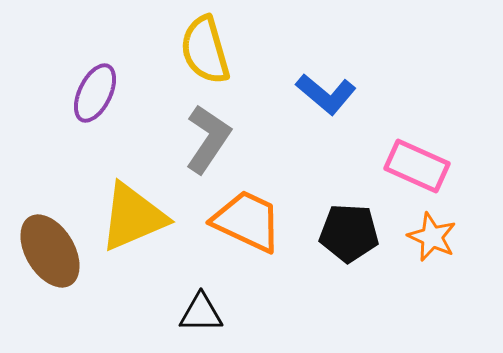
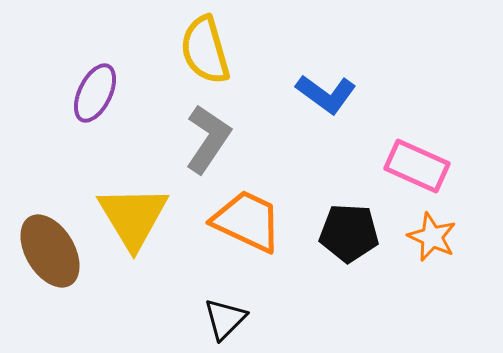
blue L-shape: rotated 4 degrees counterclockwise
yellow triangle: rotated 38 degrees counterclockwise
black triangle: moved 24 px right, 6 px down; rotated 45 degrees counterclockwise
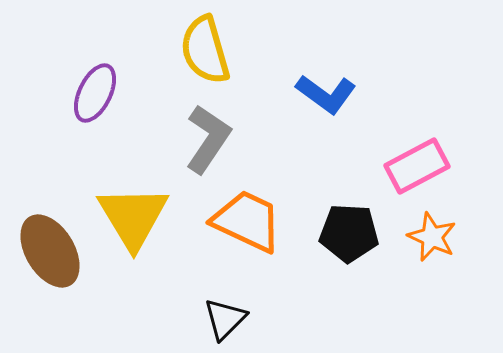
pink rectangle: rotated 52 degrees counterclockwise
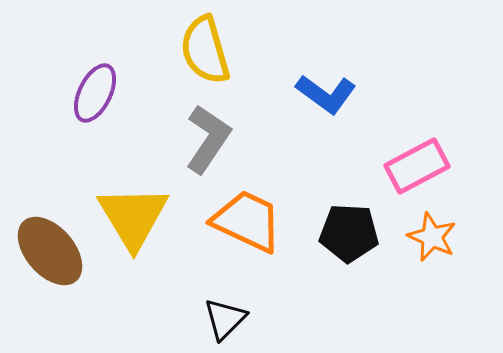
brown ellipse: rotated 10 degrees counterclockwise
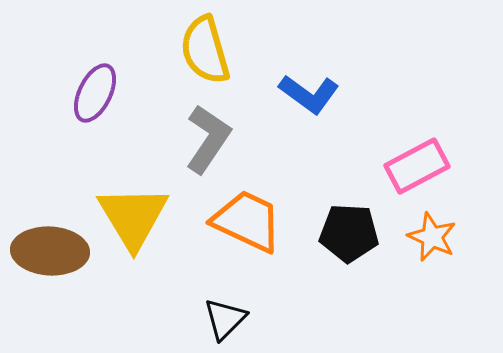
blue L-shape: moved 17 px left
brown ellipse: rotated 46 degrees counterclockwise
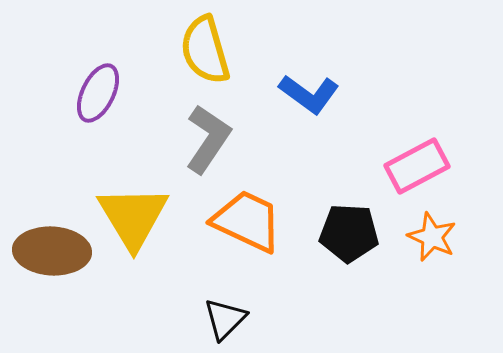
purple ellipse: moved 3 px right
brown ellipse: moved 2 px right
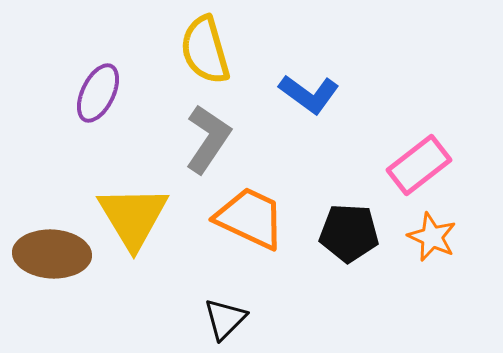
pink rectangle: moved 2 px right, 1 px up; rotated 10 degrees counterclockwise
orange trapezoid: moved 3 px right, 3 px up
brown ellipse: moved 3 px down
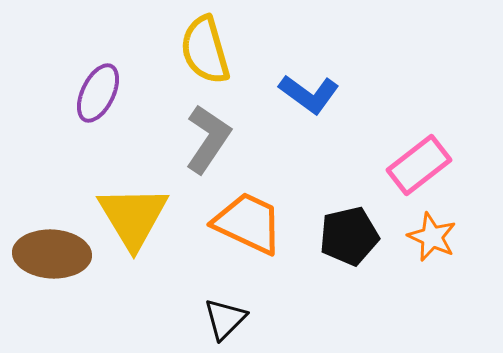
orange trapezoid: moved 2 px left, 5 px down
black pentagon: moved 3 px down; rotated 16 degrees counterclockwise
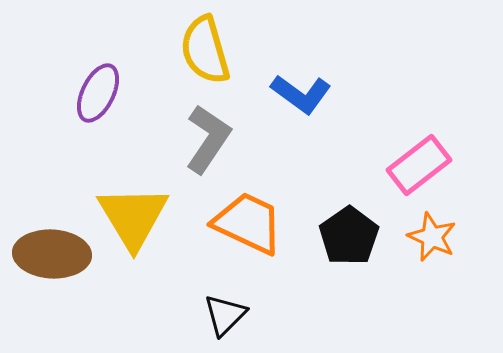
blue L-shape: moved 8 px left
black pentagon: rotated 22 degrees counterclockwise
black triangle: moved 4 px up
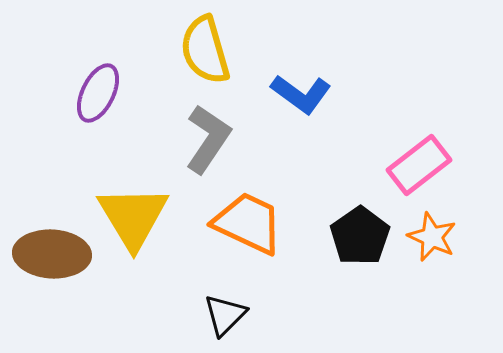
black pentagon: moved 11 px right
